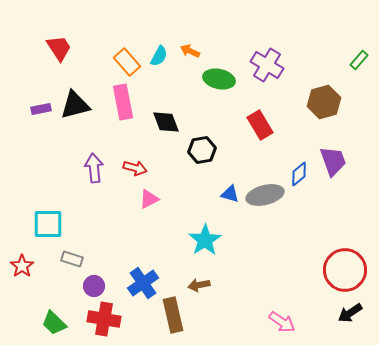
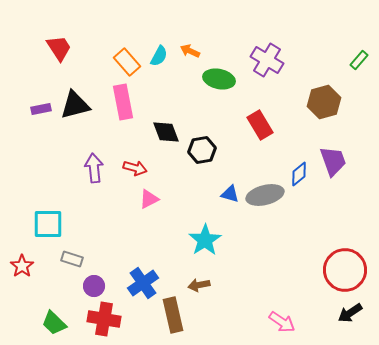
purple cross: moved 5 px up
black diamond: moved 10 px down
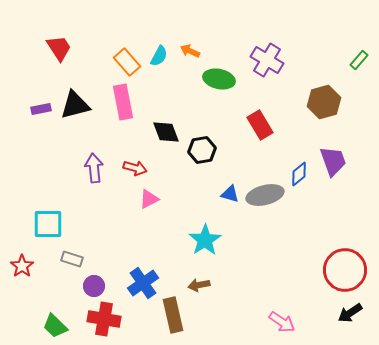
green trapezoid: moved 1 px right, 3 px down
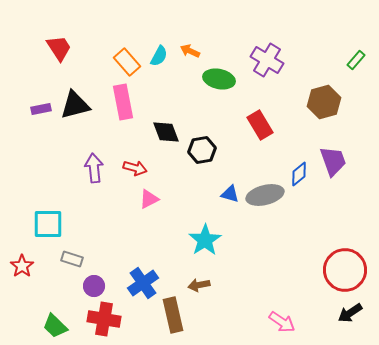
green rectangle: moved 3 px left
